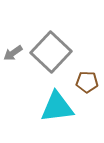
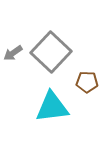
cyan triangle: moved 5 px left
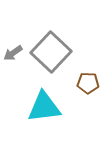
brown pentagon: moved 1 px right, 1 px down
cyan triangle: moved 8 px left
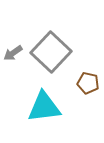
brown pentagon: rotated 10 degrees clockwise
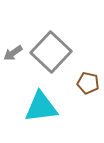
cyan triangle: moved 3 px left
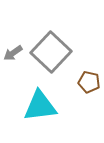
brown pentagon: moved 1 px right, 1 px up
cyan triangle: moved 1 px left, 1 px up
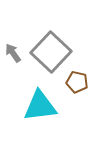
gray arrow: rotated 90 degrees clockwise
brown pentagon: moved 12 px left
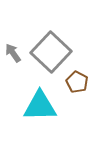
brown pentagon: rotated 15 degrees clockwise
cyan triangle: rotated 6 degrees clockwise
